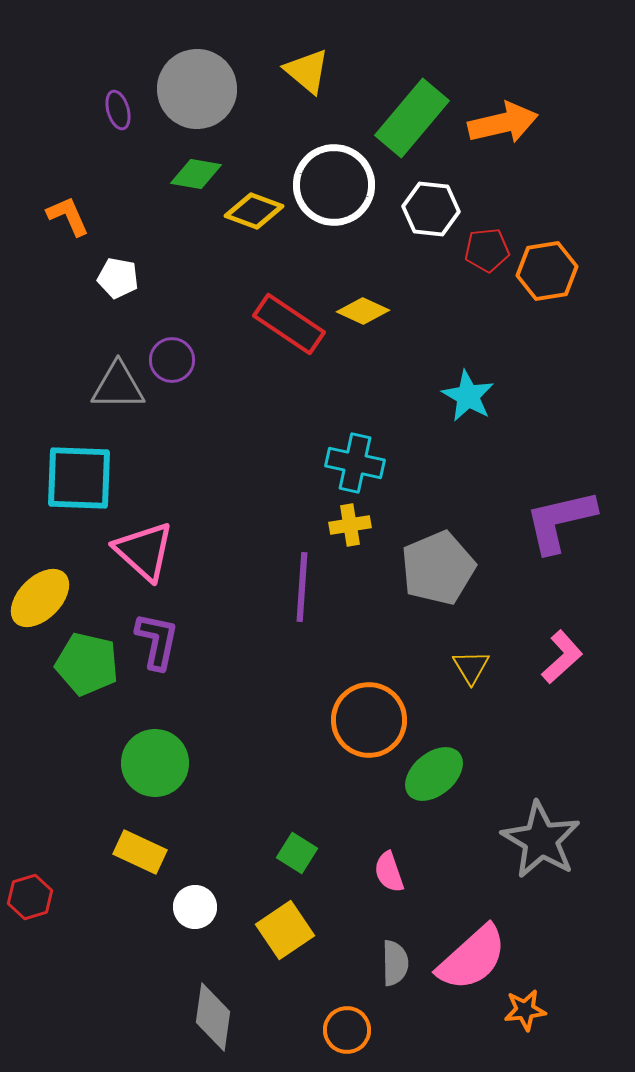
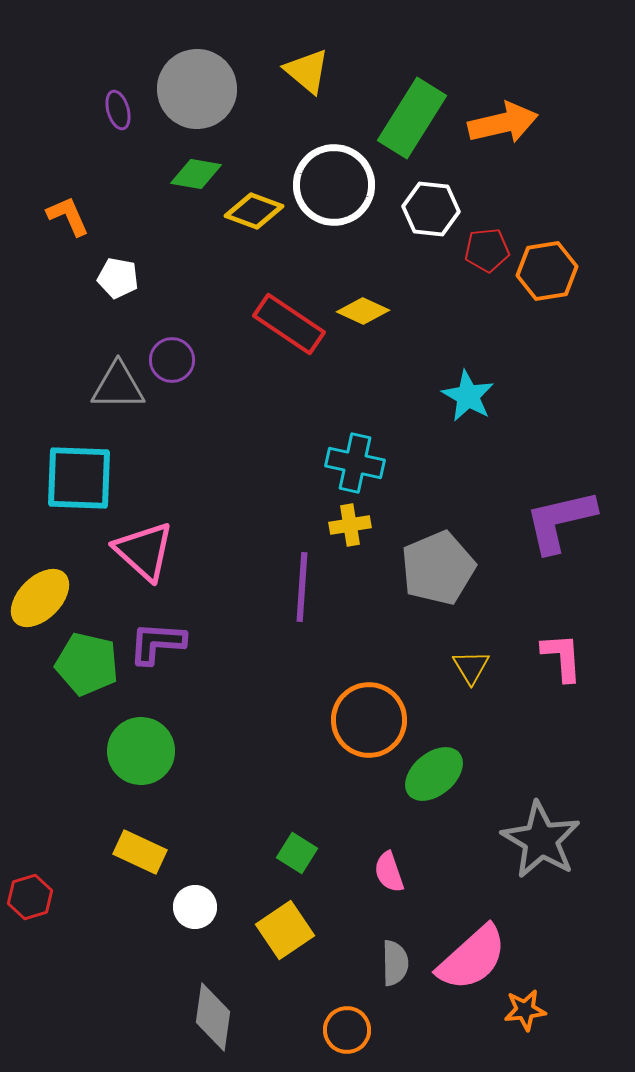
green rectangle at (412, 118): rotated 8 degrees counterclockwise
purple L-shape at (157, 641): moved 2 px down; rotated 98 degrees counterclockwise
pink L-shape at (562, 657): rotated 52 degrees counterclockwise
green circle at (155, 763): moved 14 px left, 12 px up
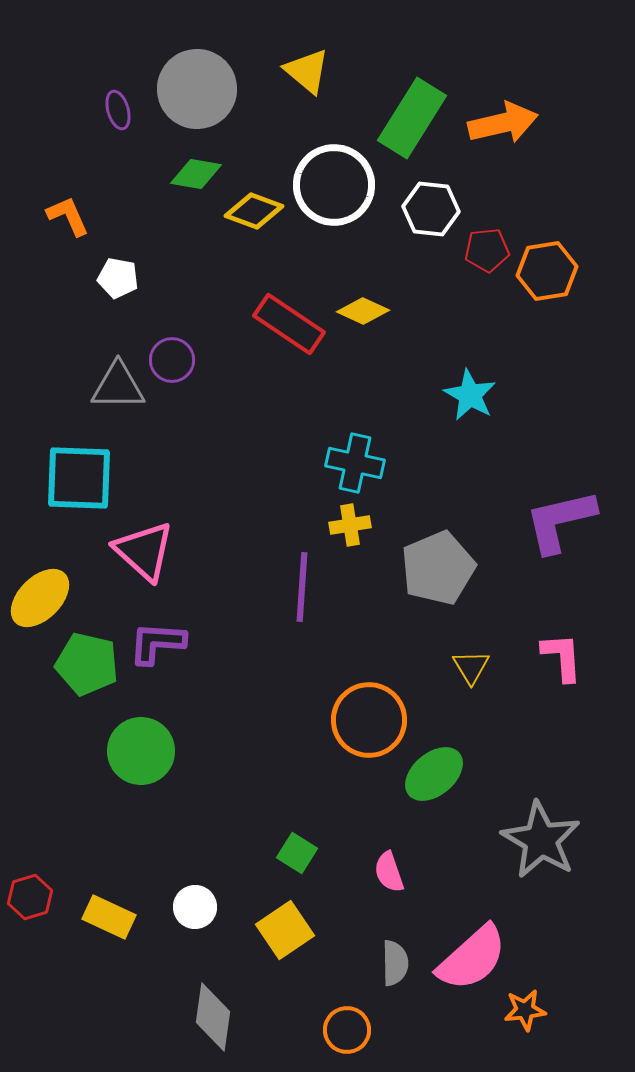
cyan star at (468, 396): moved 2 px right, 1 px up
yellow rectangle at (140, 852): moved 31 px left, 65 px down
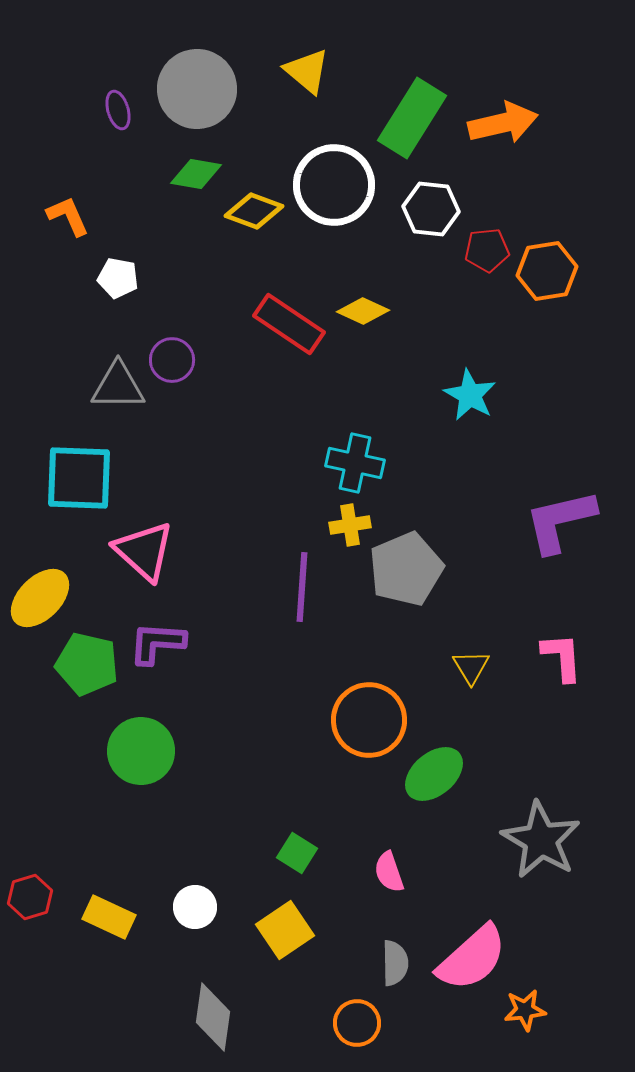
gray pentagon at (438, 568): moved 32 px left, 1 px down
orange circle at (347, 1030): moved 10 px right, 7 px up
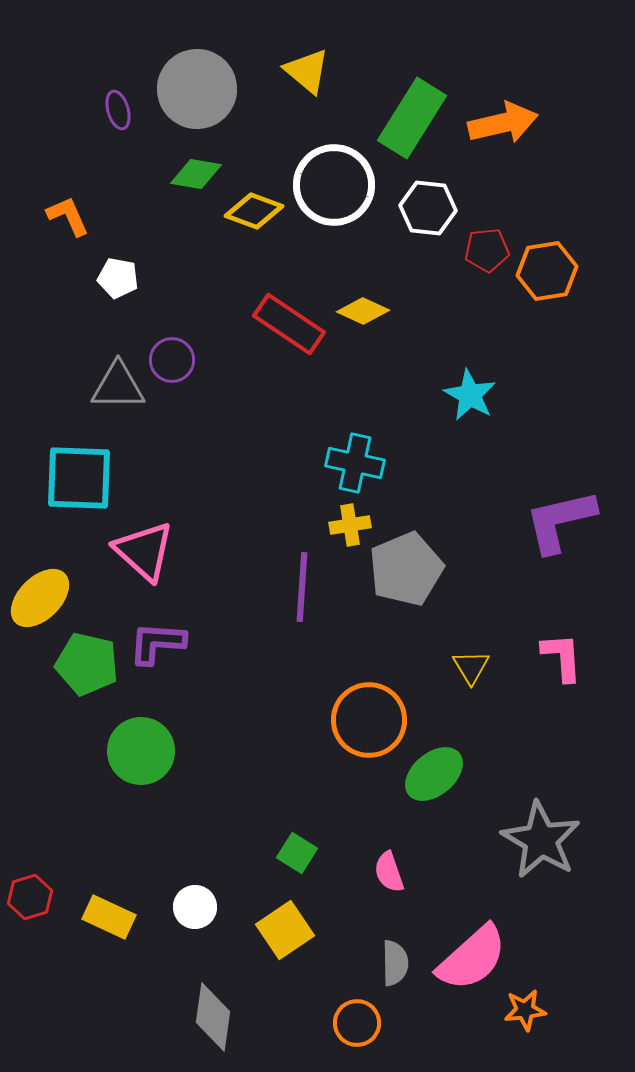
white hexagon at (431, 209): moved 3 px left, 1 px up
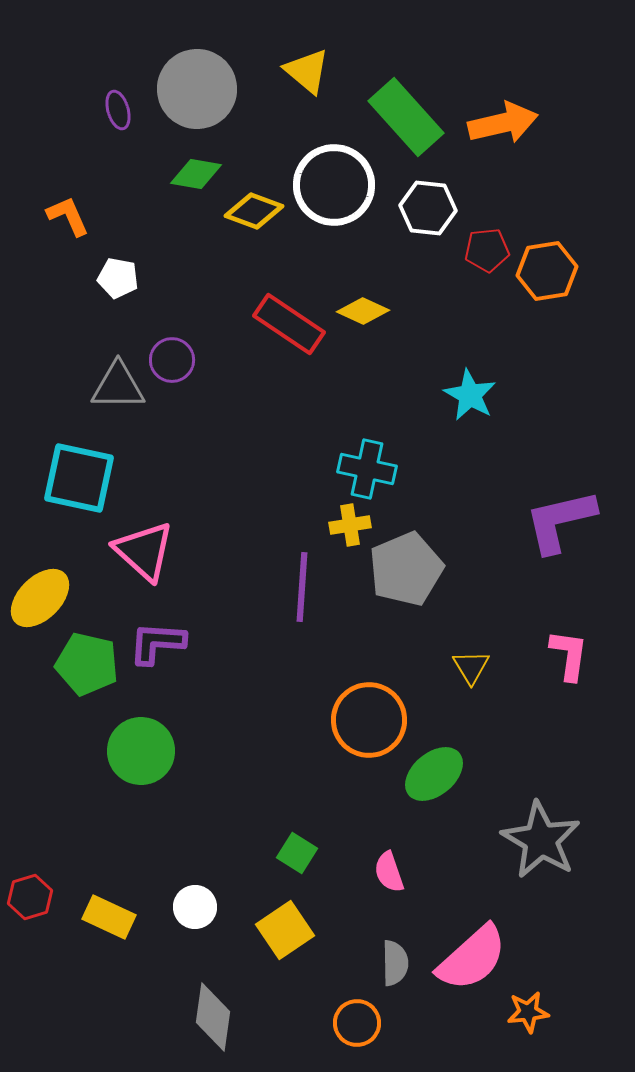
green rectangle at (412, 118): moved 6 px left, 1 px up; rotated 74 degrees counterclockwise
cyan cross at (355, 463): moved 12 px right, 6 px down
cyan square at (79, 478): rotated 10 degrees clockwise
pink L-shape at (562, 657): moved 7 px right, 2 px up; rotated 12 degrees clockwise
orange star at (525, 1010): moved 3 px right, 2 px down
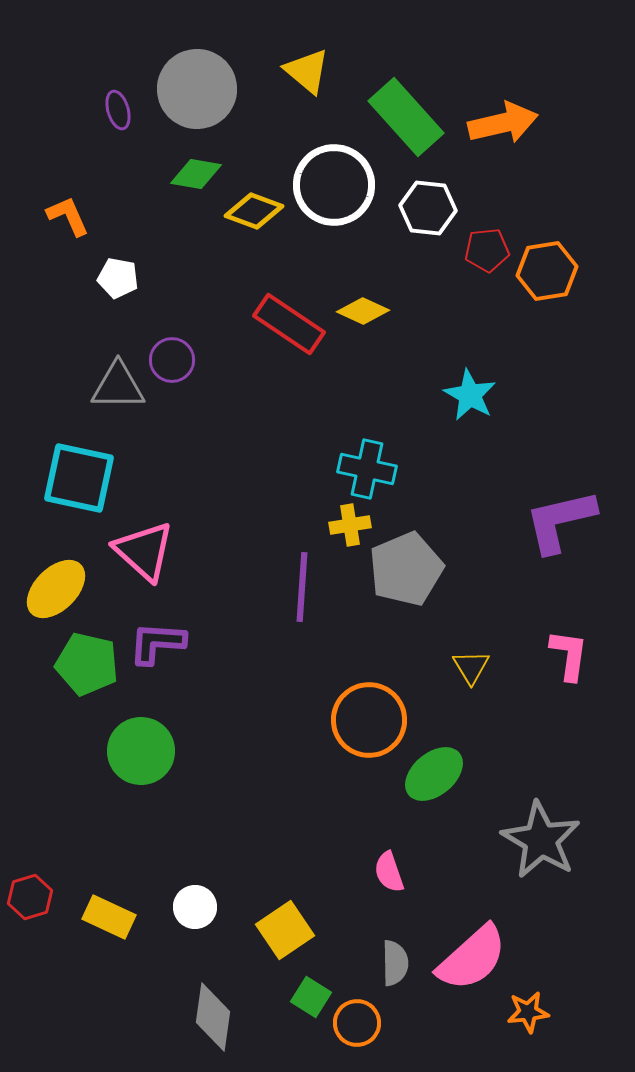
yellow ellipse at (40, 598): moved 16 px right, 9 px up
green square at (297, 853): moved 14 px right, 144 px down
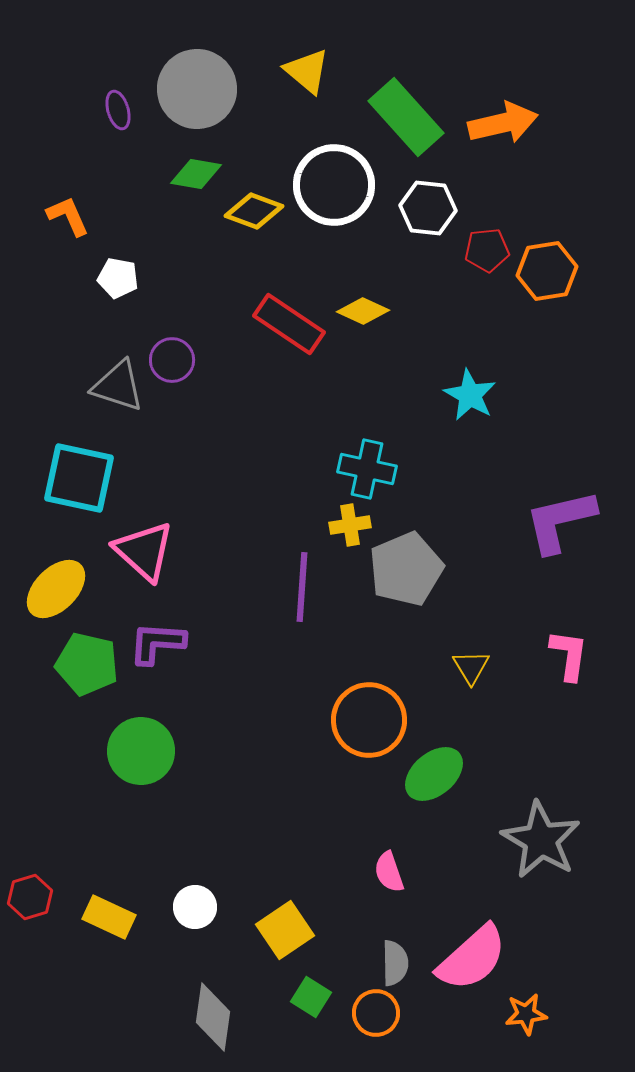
gray triangle at (118, 386): rotated 18 degrees clockwise
orange star at (528, 1012): moved 2 px left, 2 px down
orange circle at (357, 1023): moved 19 px right, 10 px up
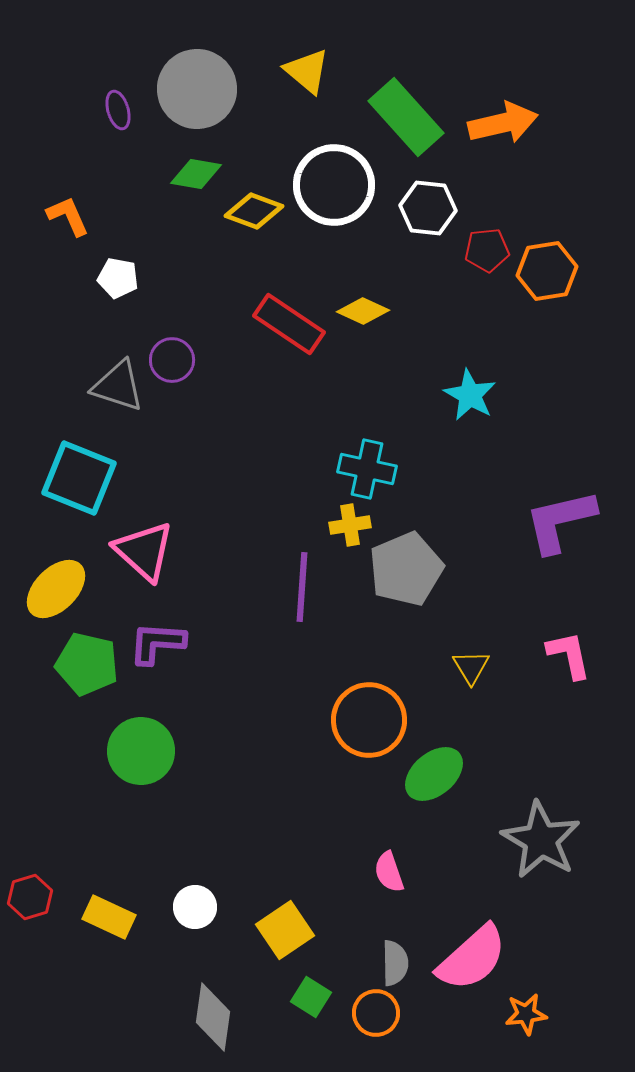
cyan square at (79, 478): rotated 10 degrees clockwise
pink L-shape at (569, 655): rotated 20 degrees counterclockwise
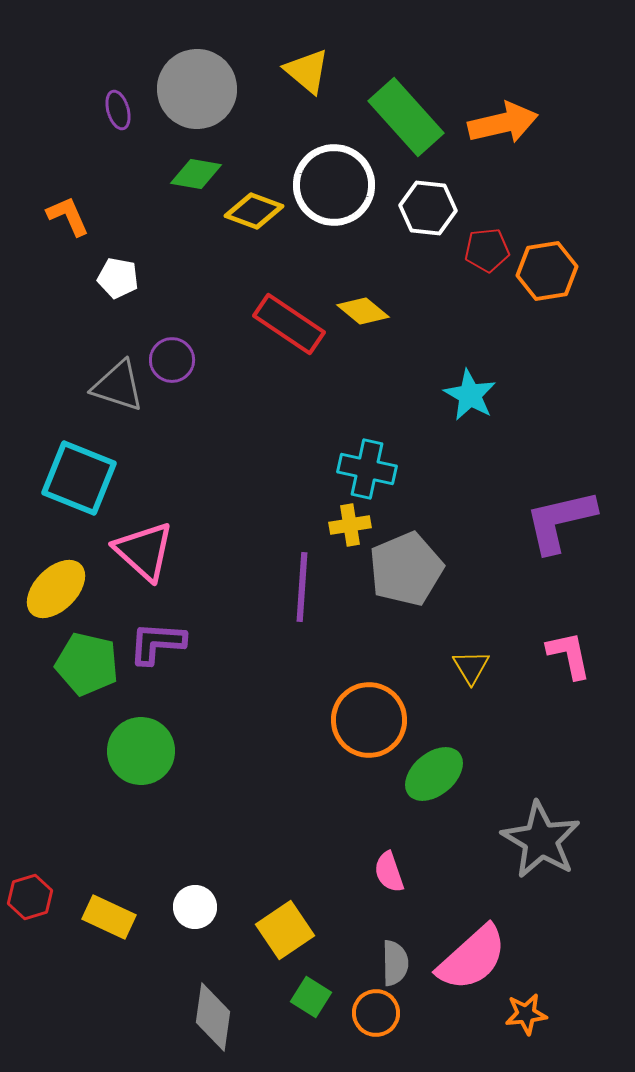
yellow diamond at (363, 311): rotated 15 degrees clockwise
